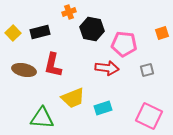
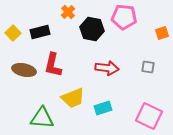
orange cross: moved 1 px left; rotated 24 degrees counterclockwise
pink pentagon: moved 27 px up
gray square: moved 1 px right, 3 px up; rotated 24 degrees clockwise
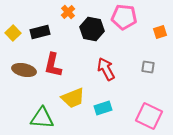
orange square: moved 2 px left, 1 px up
red arrow: moved 1 px left, 1 px down; rotated 125 degrees counterclockwise
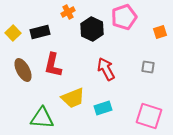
orange cross: rotated 16 degrees clockwise
pink pentagon: rotated 25 degrees counterclockwise
black hexagon: rotated 15 degrees clockwise
brown ellipse: moved 1 px left; rotated 50 degrees clockwise
pink square: rotated 8 degrees counterclockwise
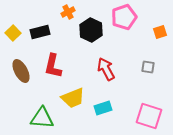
black hexagon: moved 1 px left, 1 px down
red L-shape: moved 1 px down
brown ellipse: moved 2 px left, 1 px down
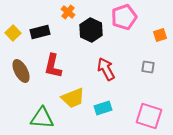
orange cross: rotated 24 degrees counterclockwise
orange square: moved 3 px down
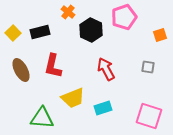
brown ellipse: moved 1 px up
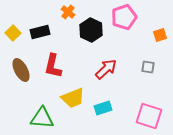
red arrow: rotated 75 degrees clockwise
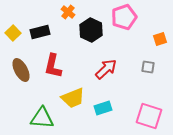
orange square: moved 4 px down
